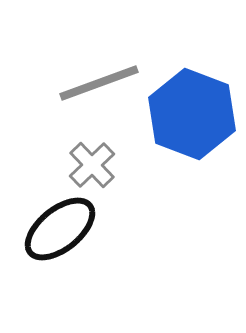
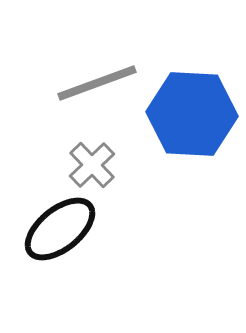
gray line: moved 2 px left
blue hexagon: rotated 18 degrees counterclockwise
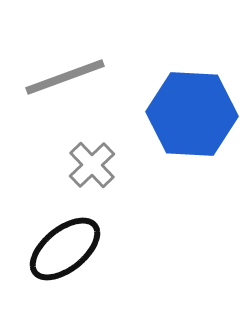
gray line: moved 32 px left, 6 px up
black ellipse: moved 5 px right, 20 px down
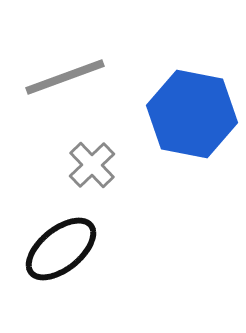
blue hexagon: rotated 8 degrees clockwise
black ellipse: moved 4 px left
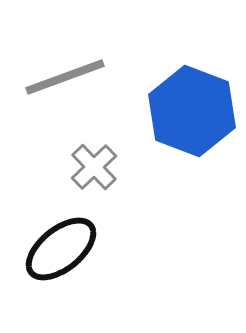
blue hexagon: moved 3 px up; rotated 10 degrees clockwise
gray cross: moved 2 px right, 2 px down
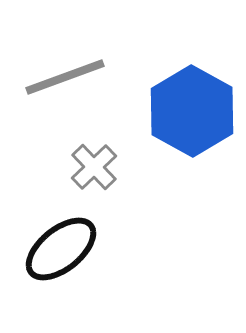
blue hexagon: rotated 8 degrees clockwise
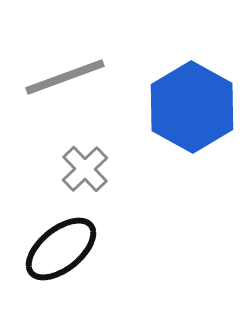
blue hexagon: moved 4 px up
gray cross: moved 9 px left, 2 px down
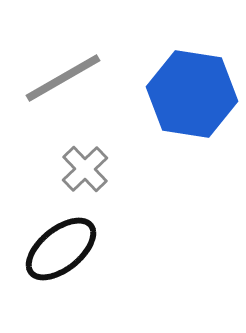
gray line: moved 2 px left, 1 px down; rotated 10 degrees counterclockwise
blue hexagon: moved 13 px up; rotated 20 degrees counterclockwise
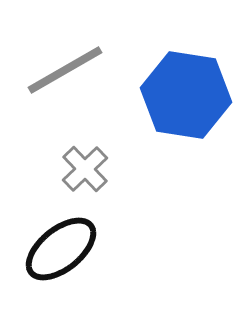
gray line: moved 2 px right, 8 px up
blue hexagon: moved 6 px left, 1 px down
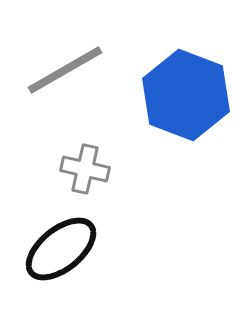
blue hexagon: rotated 12 degrees clockwise
gray cross: rotated 33 degrees counterclockwise
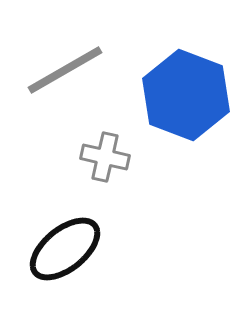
gray cross: moved 20 px right, 12 px up
black ellipse: moved 4 px right
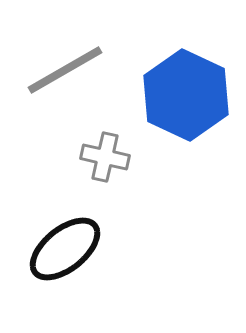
blue hexagon: rotated 4 degrees clockwise
